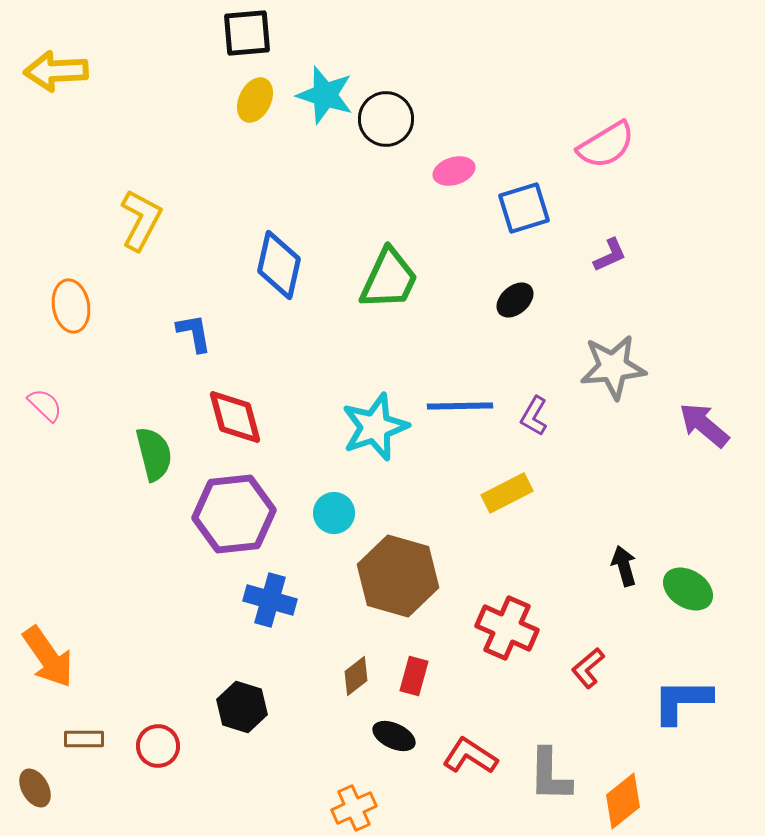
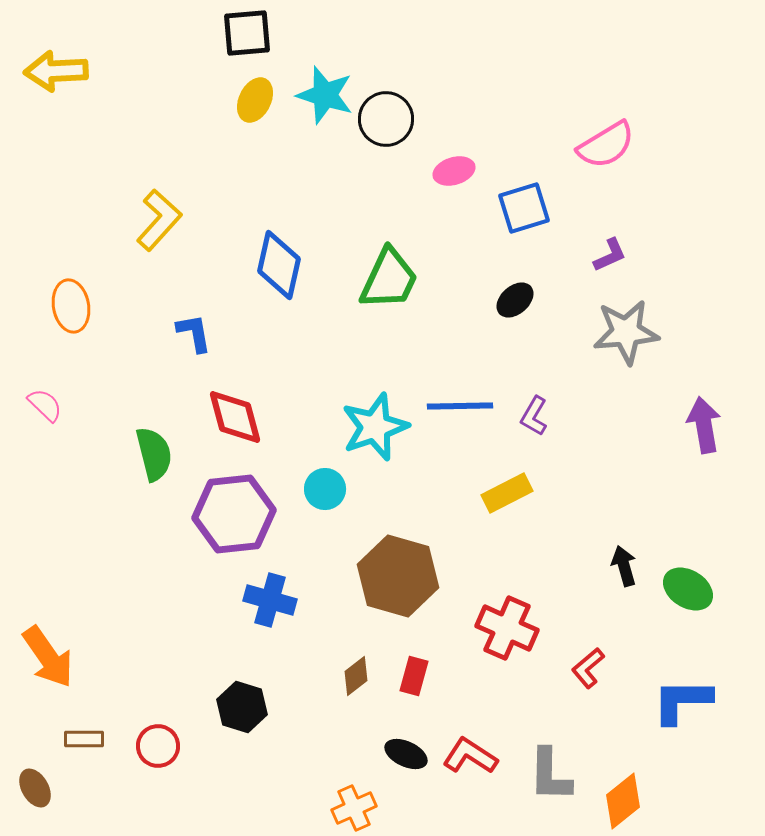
yellow L-shape at (141, 220): moved 18 px right; rotated 14 degrees clockwise
gray star at (613, 367): moved 13 px right, 35 px up
purple arrow at (704, 425): rotated 40 degrees clockwise
cyan circle at (334, 513): moved 9 px left, 24 px up
black ellipse at (394, 736): moved 12 px right, 18 px down
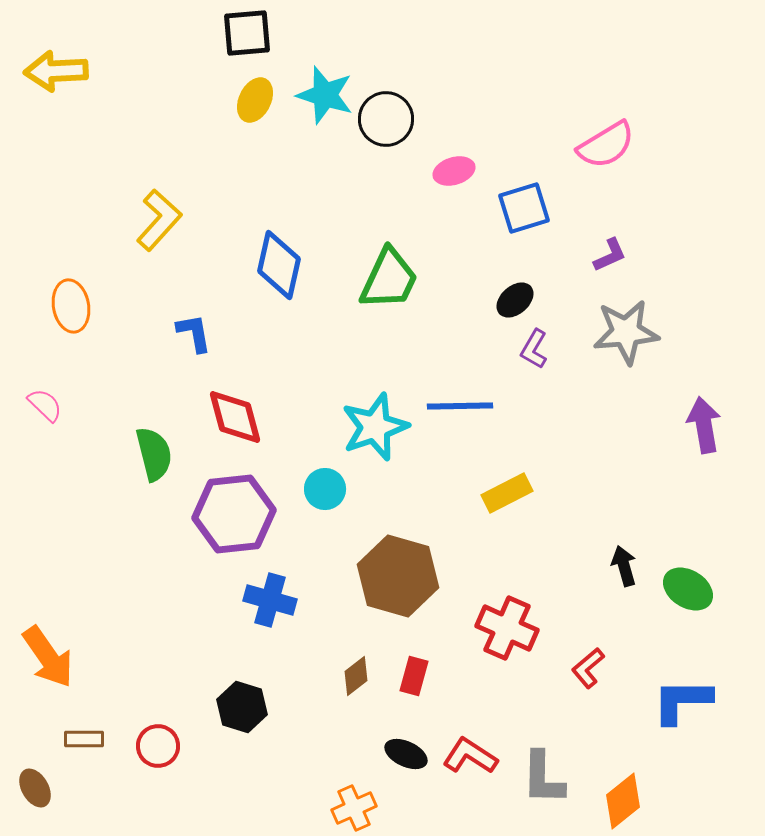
purple L-shape at (534, 416): moved 67 px up
gray L-shape at (550, 775): moved 7 px left, 3 px down
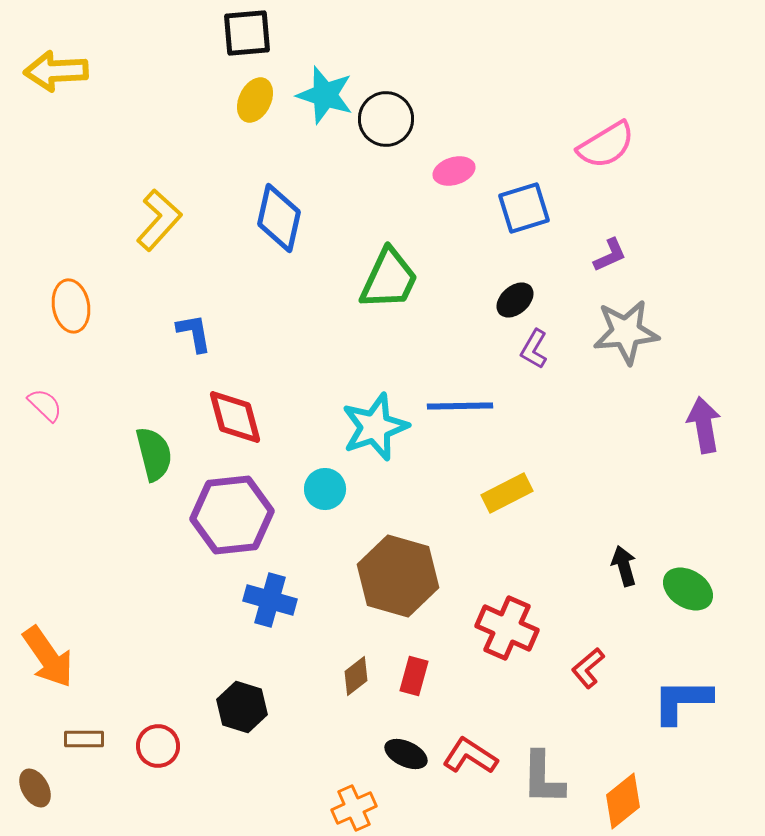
blue diamond at (279, 265): moved 47 px up
purple hexagon at (234, 514): moved 2 px left, 1 px down
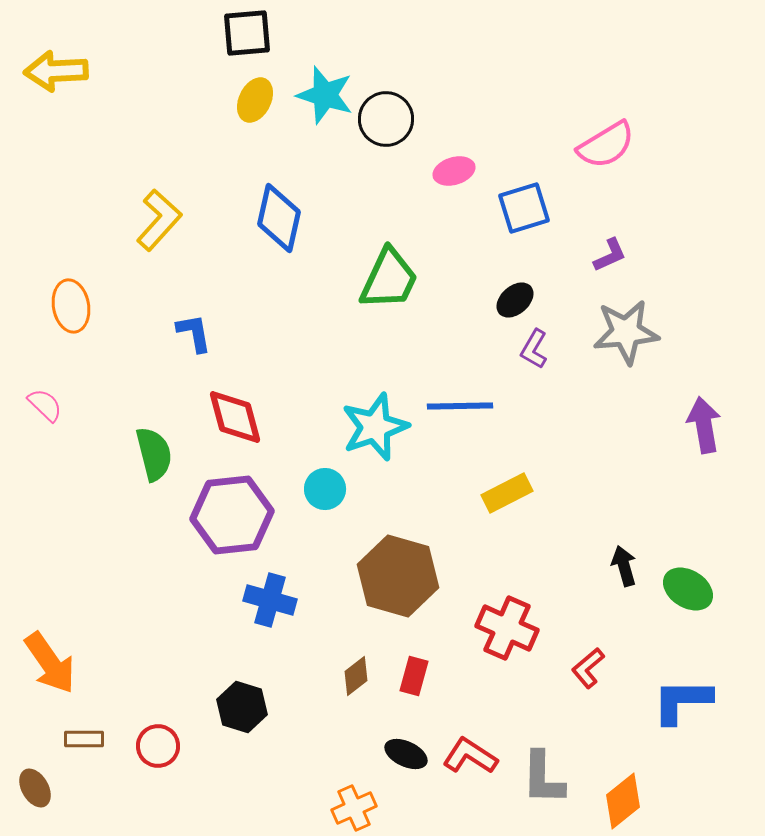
orange arrow at (48, 657): moved 2 px right, 6 px down
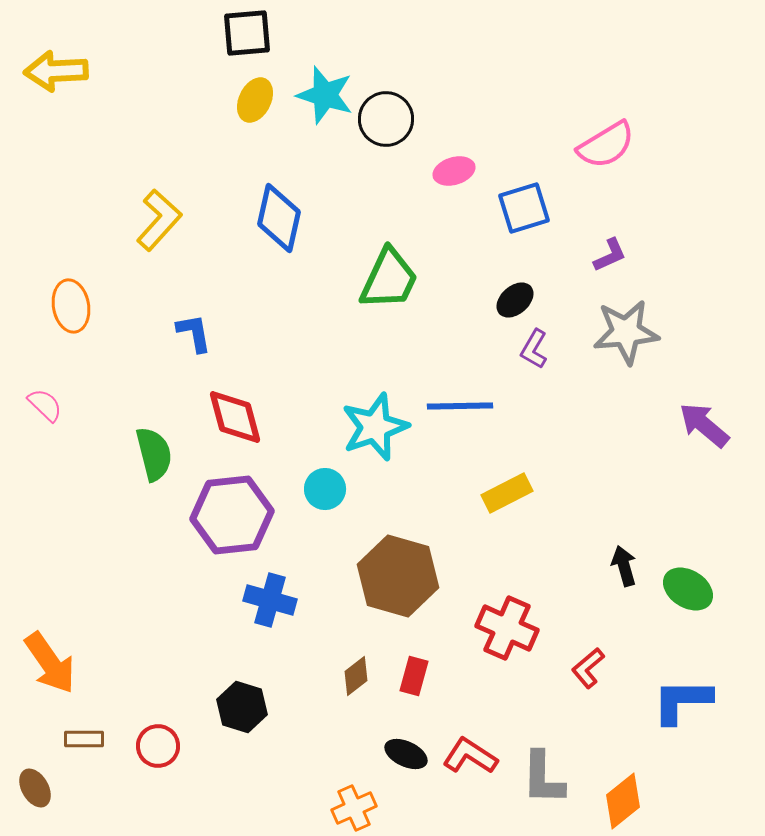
purple arrow at (704, 425): rotated 40 degrees counterclockwise
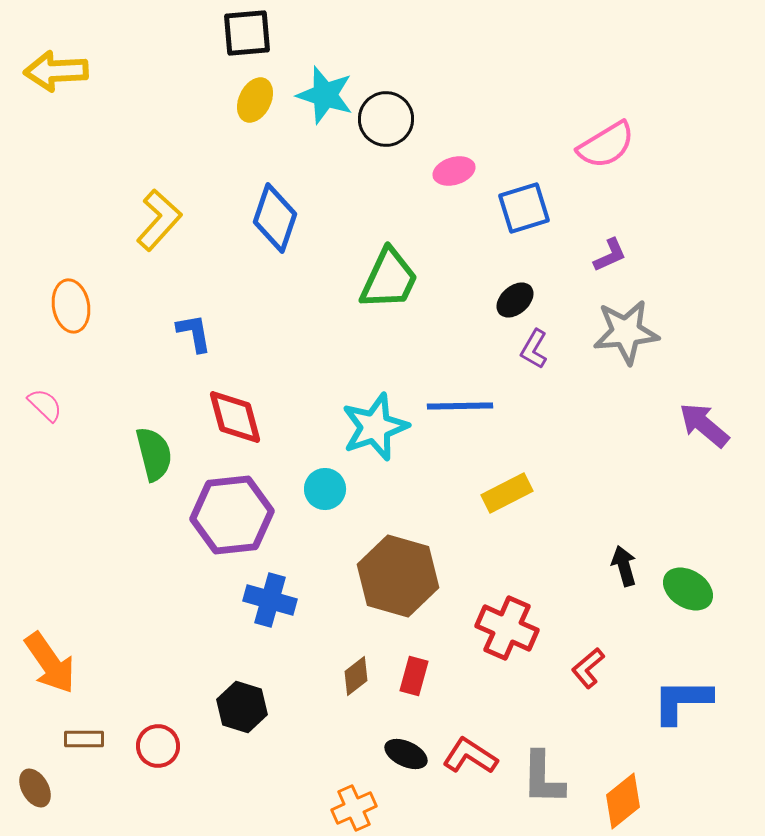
blue diamond at (279, 218): moved 4 px left; rotated 6 degrees clockwise
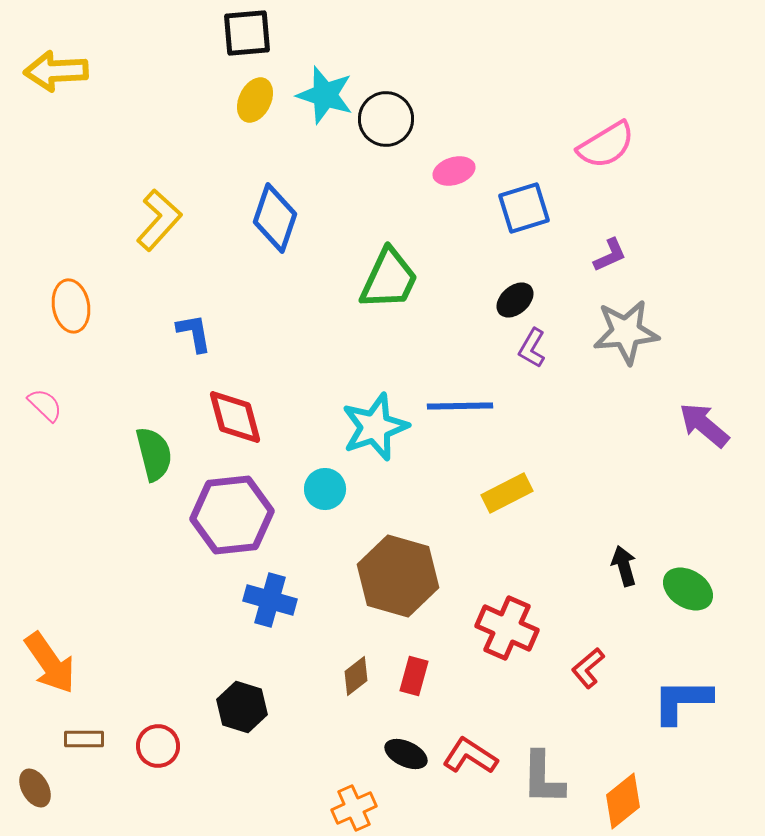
purple L-shape at (534, 349): moved 2 px left, 1 px up
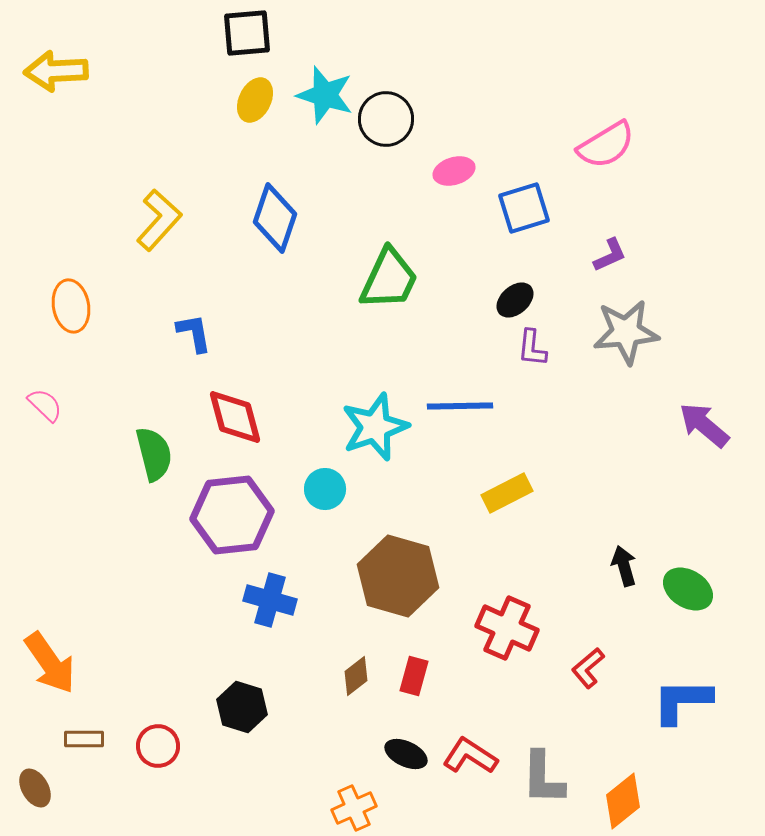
purple L-shape at (532, 348): rotated 24 degrees counterclockwise
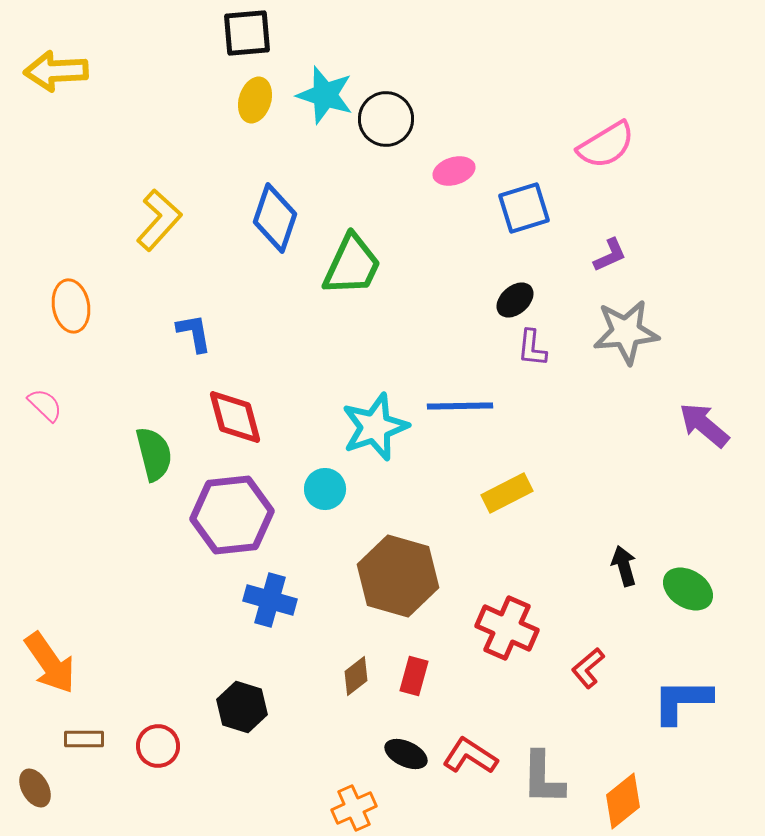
yellow ellipse at (255, 100): rotated 9 degrees counterclockwise
green trapezoid at (389, 279): moved 37 px left, 14 px up
